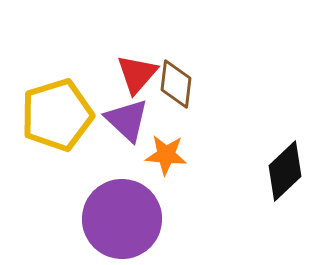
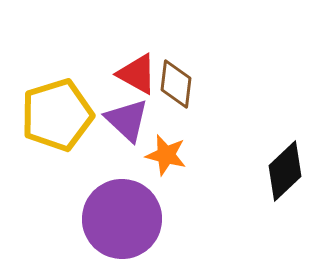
red triangle: rotated 42 degrees counterclockwise
orange star: rotated 9 degrees clockwise
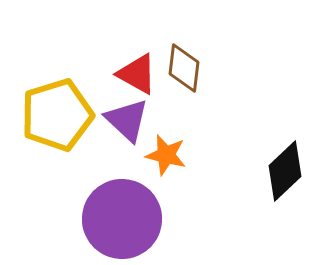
brown diamond: moved 8 px right, 16 px up
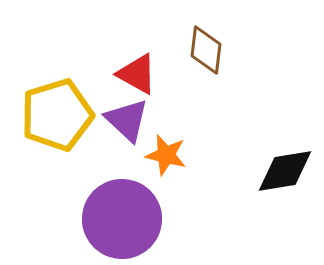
brown diamond: moved 22 px right, 18 px up
black diamond: rotated 34 degrees clockwise
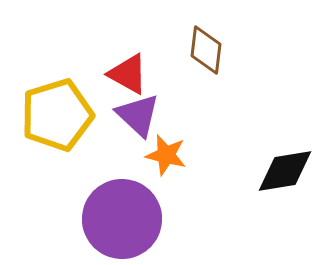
red triangle: moved 9 px left
purple triangle: moved 11 px right, 5 px up
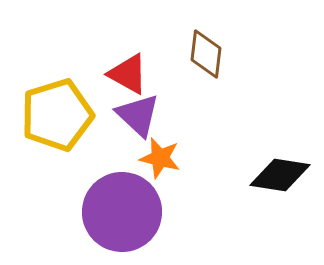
brown diamond: moved 4 px down
orange star: moved 6 px left, 3 px down
black diamond: moved 5 px left, 4 px down; rotated 18 degrees clockwise
purple circle: moved 7 px up
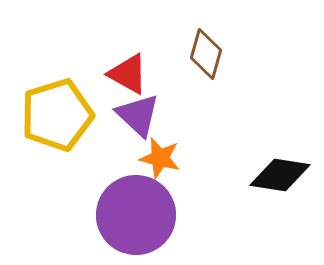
brown diamond: rotated 9 degrees clockwise
purple circle: moved 14 px right, 3 px down
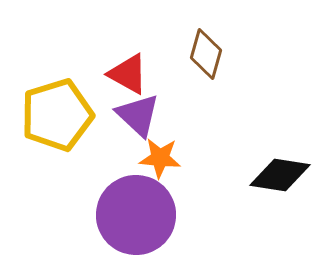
orange star: rotated 9 degrees counterclockwise
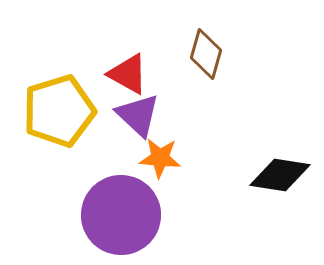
yellow pentagon: moved 2 px right, 4 px up
purple circle: moved 15 px left
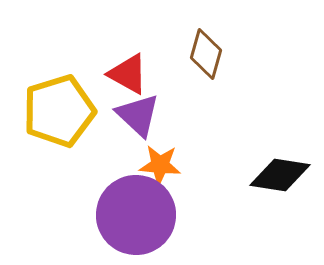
orange star: moved 7 px down
purple circle: moved 15 px right
